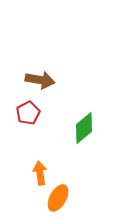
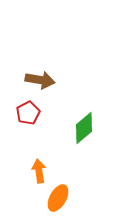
orange arrow: moved 1 px left, 2 px up
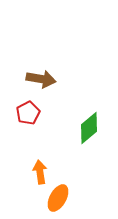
brown arrow: moved 1 px right, 1 px up
green diamond: moved 5 px right
orange arrow: moved 1 px right, 1 px down
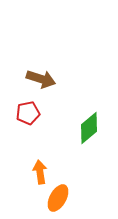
brown arrow: rotated 8 degrees clockwise
red pentagon: rotated 15 degrees clockwise
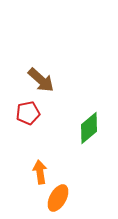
brown arrow: moved 1 px down; rotated 24 degrees clockwise
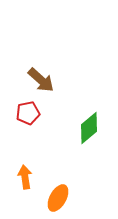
orange arrow: moved 15 px left, 5 px down
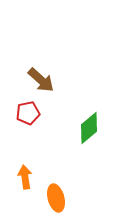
orange ellipse: moved 2 px left; rotated 44 degrees counterclockwise
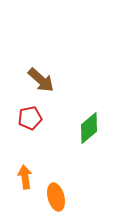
red pentagon: moved 2 px right, 5 px down
orange ellipse: moved 1 px up
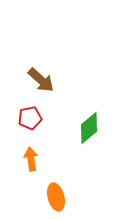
orange arrow: moved 6 px right, 18 px up
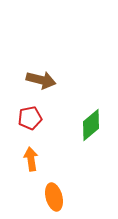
brown arrow: rotated 28 degrees counterclockwise
green diamond: moved 2 px right, 3 px up
orange ellipse: moved 2 px left
